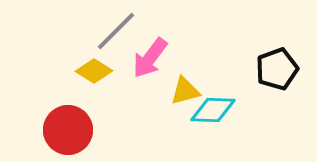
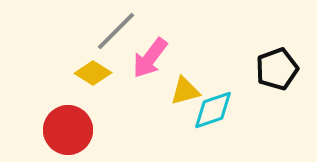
yellow diamond: moved 1 px left, 2 px down
cyan diamond: rotated 21 degrees counterclockwise
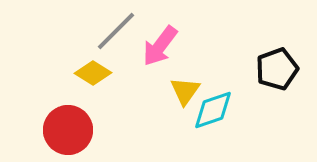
pink arrow: moved 10 px right, 12 px up
yellow triangle: rotated 40 degrees counterclockwise
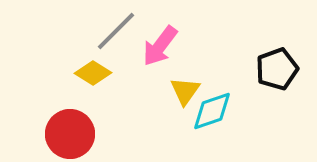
cyan diamond: moved 1 px left, 1 px down
red circle: moved 2 px right, 4 px down
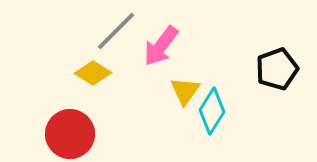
pink arrow: moved 1 px right
cyan diamond: rotated 39 degrees counterclockwise
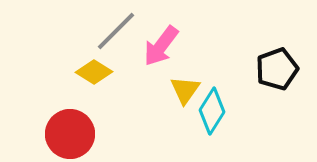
yellow diamond: moved 1 px right, 1 px up
yellow triangle: moved 1 px up
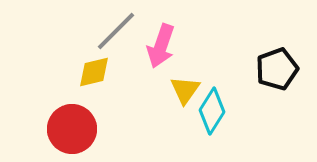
pink arrow: rotated 18 degrees counterclockwise
yellow diamond: rotated 45 degrees counterclockwise
red circle: moved 2 px right, 5 px up
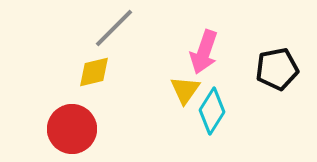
gray line: moved 2 px left, 3 px up
pink arrow: moved 43 px right, 6 px down
black pentagon: rotated 9 degrees clockwise
